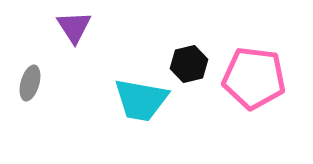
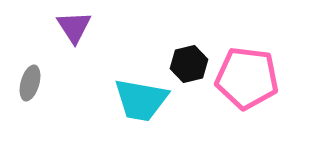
pink pentagon: moved 7 px left
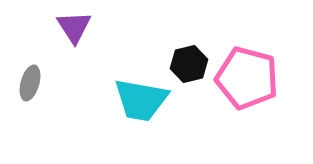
pink pentagon: rotated 8 degrees clockwise
